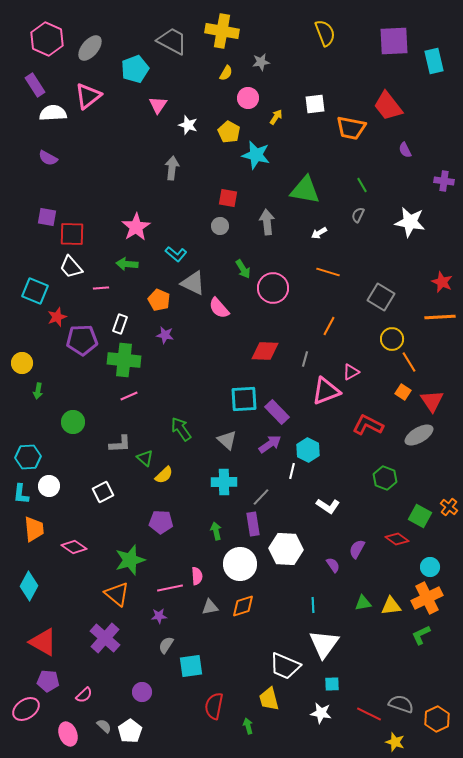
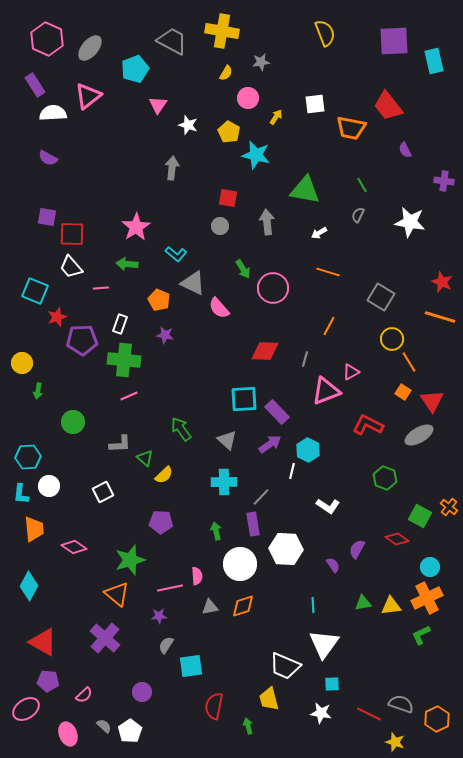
orange line at (440, 317): rotated 20 degrees clockwise
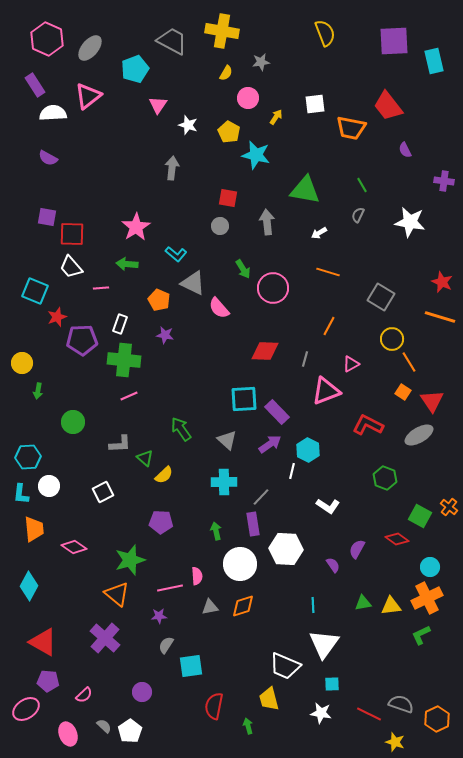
pink triangle at (351, 372): moved 8 px up
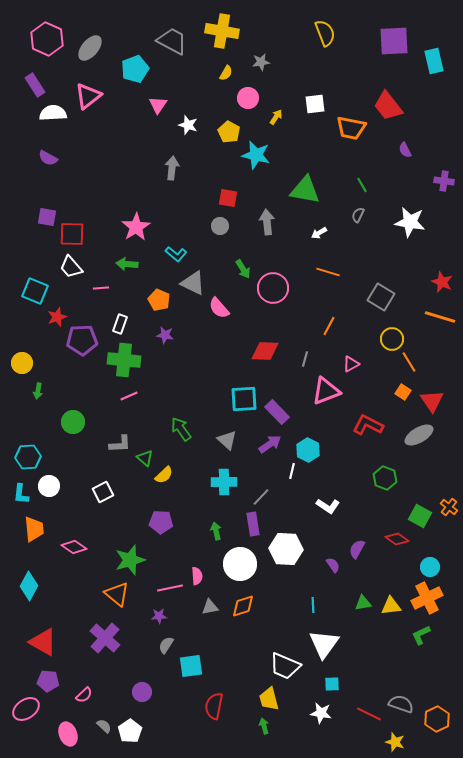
green arrow at (248, 726): moved 16 px right
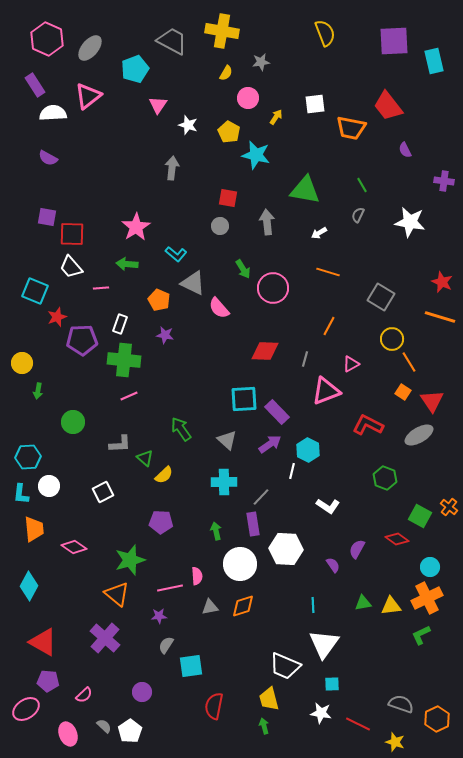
red line at (369, 714): moved 11 px left, 10 px down
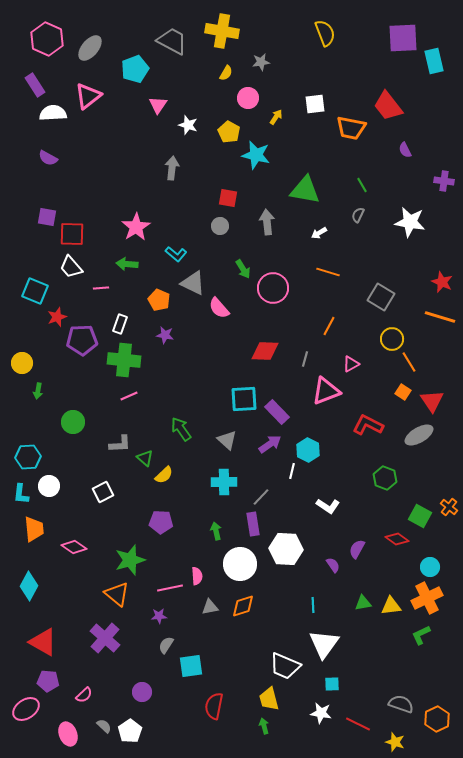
purple square at (394, 41): moved 9 px right, 3 px up
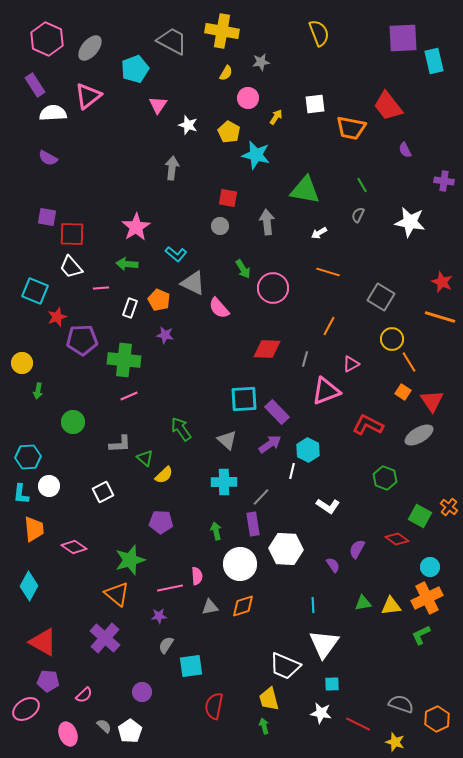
yellow semicircle at (325, 33): moved 6 px left
white rectangle at (120, 324): moved 10 px right, 16 px up
red diamond at (265, 351): moved 2 px right, 2 px up
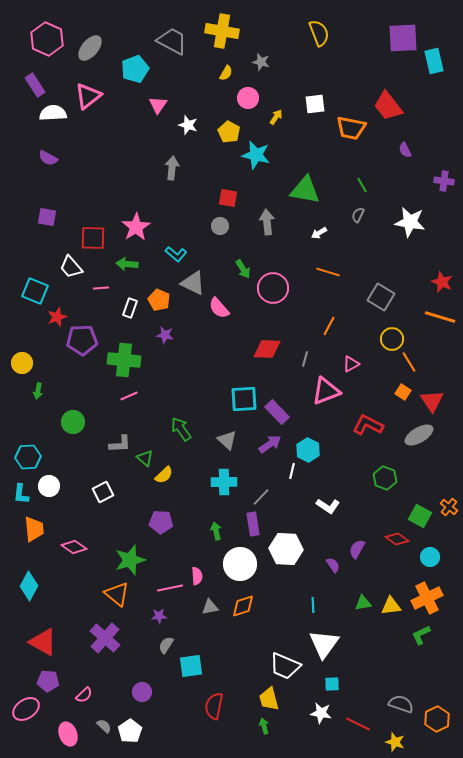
gray star at (261, 62): rotated 24 degrees clockwise
red square at (72, 234): moved 21 px right, 4 px down
cyan circle at (430, 567): moved 10 px up
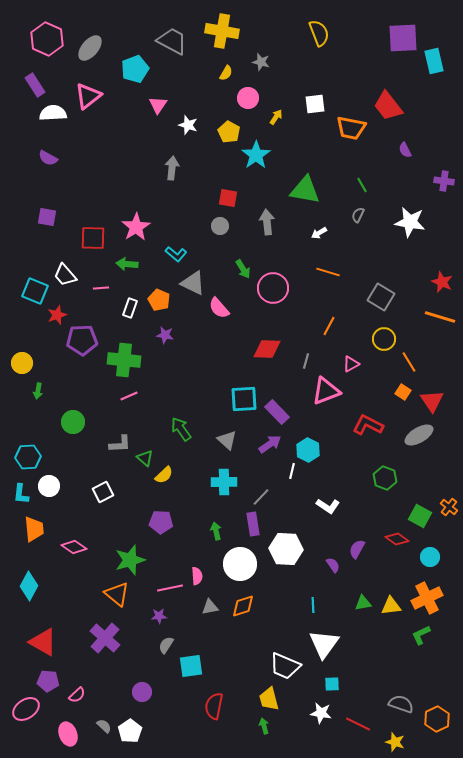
cyan star at (256, 155): rotated 24 degrees clockwise
white trapezoid at (71, 267): moved 6 px left, 8 px down
red star at (57, 317): moved 2 px up
yellow circle at (392, 339): moved 8 px left
gray line at (305, 359): moved 1 px right, 2 px down
pink semicircle at (84, 695): moved 7 px left
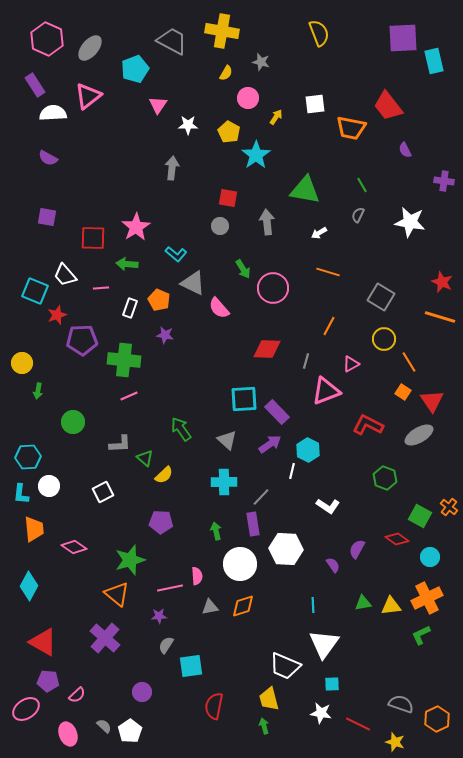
white star at (188, 125): rotated 18 degrees counterclockwise
